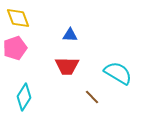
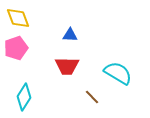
pink pentagon: moved 1 px right
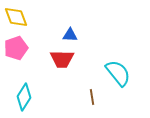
yellow diamond: moved 2 px left, 1 px up
red trapezoid: moved 5 px left, 7 px up
cyan semicircle: rotated 20 degrees clockwise
brown line: rotated 35 degrees clockwise
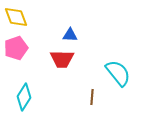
brown line: rotated 14 degrees clockwise
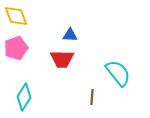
yellow diamond: moved 1 px up
